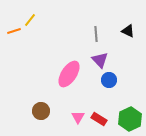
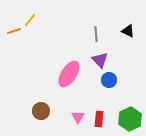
red rectangle: rotated 63 degrees clockwise
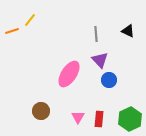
orange line: moved 2 px left
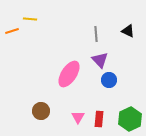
yellow line: moved 1 px up; rotated 56 degrees clockwise
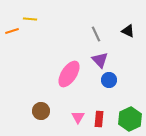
gray line: rotated 21 degrees counterclockwise
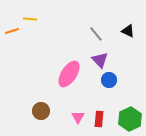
gray line: rotated 14 degrees counterclockwise
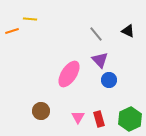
red rectangle: rotated 21 degrees counterclockwise
